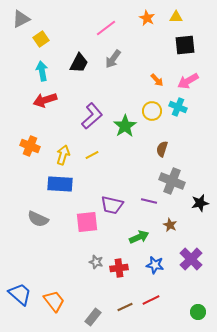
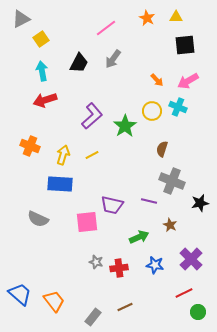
red line: moved 33 px right, 7 px up
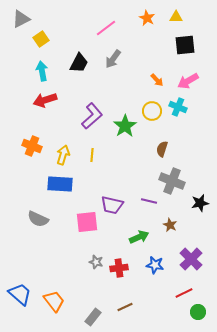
orange cross: moved 2 px right
yellow line: rotated 56 degrees counterclockwise
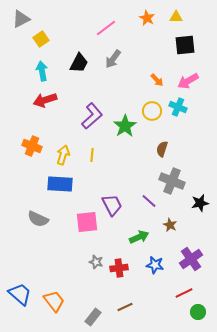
purple line: rotated 28 degrees clockwise
purple trapezoid: rotated 130 degrees counterclockwise
purple cross: rotated 10 degrees clockwise
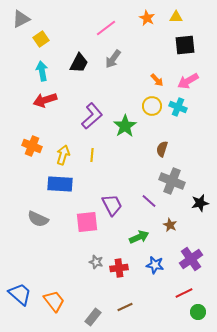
yellow circle: moved 5 px up
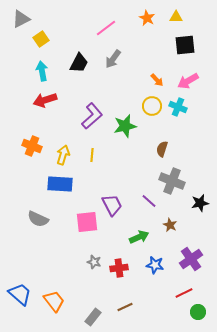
green star: rotated 20 degrees clockwise
gray star: moved 2 px left
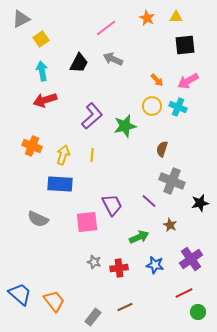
gray arrow: rotated 78 degrees clockwise
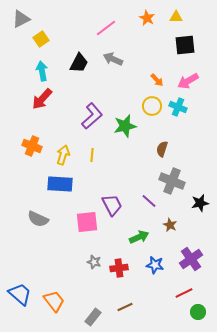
red arrow: moved 3 px left, 1 px up; rotated 30 degrees counterclockwise
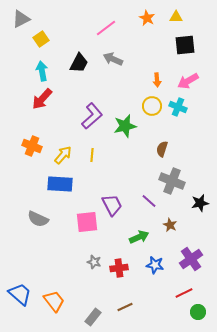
orange arrow: rotated 40 degrees clockwise
yellow arrow: rotated 24 degrees clockwise
